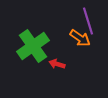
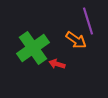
orange arrow: moved 4 px left, 2 px down
green cross: moved 2 px down
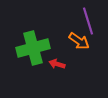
orange arrow: moved 3 px right, 1 px down
green cross: rotated 20 degrees clockwise
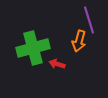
purple line: moved 1 px right, 1 px up
orange arrow: rotated 70 degrees clockwise
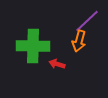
purple line: moved 2 px left, 1 px down; rotated 64 degrees clockwise
green cross: moved 2 px up; rotated 16 degrees clockwise
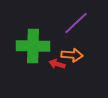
purple line: moved 11 px left, 2 px down
orange arrow: moved 7 px left, 14 px down; rotated 100 degrees counterclockwise
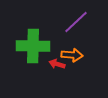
purple line: moved 1 px up
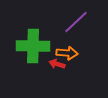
orange arrow: moved 5 px left, 2 px up
